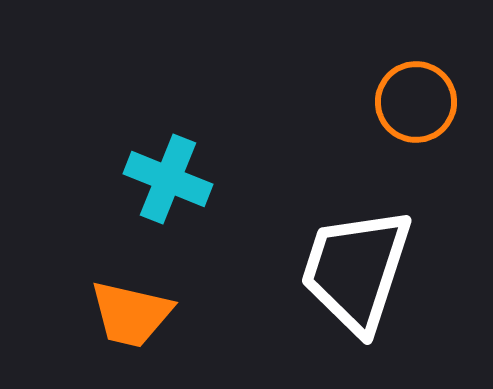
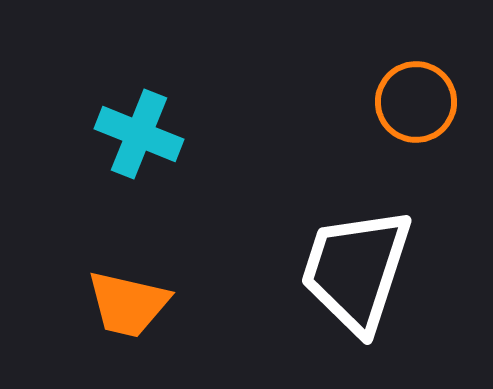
cyan cross: moved 29 px left, 45 px up
orange trapezoid: moved 3 px left, 10 px up
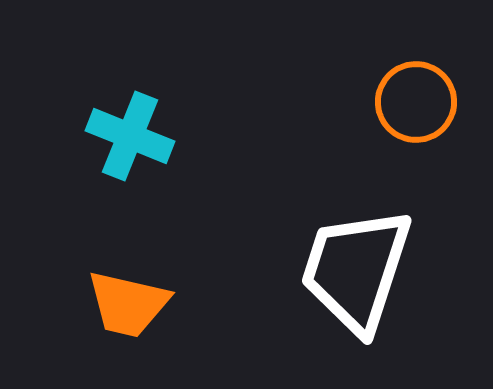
cyan cross: moved 9 px left, 2 px down
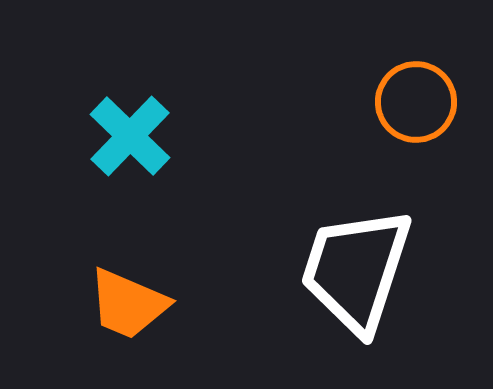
cyan cross: rotated 22 degrees clockwise
orange trapezoid: rotated 10 degrees clockwise
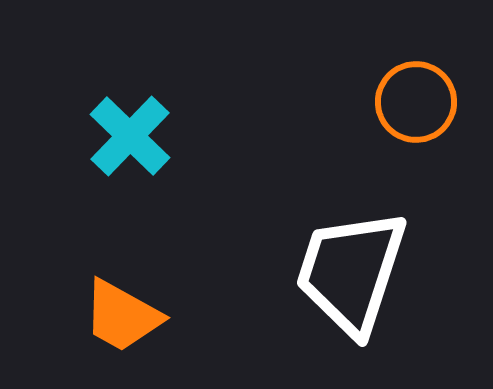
white trapezoid: moved 5 px left, 2 px down
orange trapezoid: moved 6 px left, 12 px down; rotated 6 degrees clockwise
